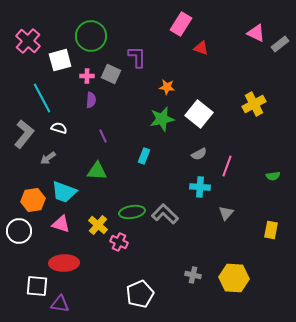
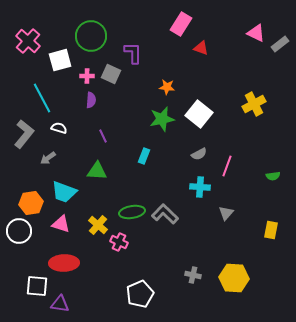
purple L-shape at (137, 57): moved 4 px left, 4 px up
orange hexagon at (33, 200): moved 2 px left, 3 px down
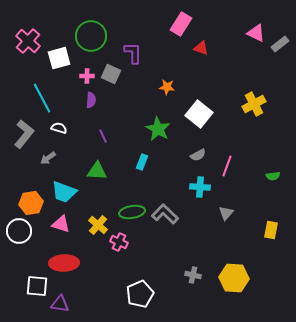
white square at (60, 60): moved 1 px left, 2 px up
green star at (162, 119): moved 4 px left, 10 px down; rotated 30 degrees counterclockwise
gray semicircle at (199, 154): moved 1 px left, 1 px down
cyan rectangle at (144, 156): moved 2 px left, 6 px down
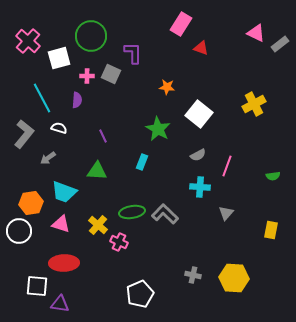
purple semicircle at (91, 100): moved 14 px left
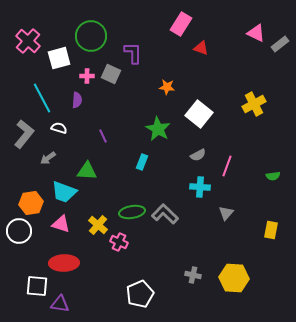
green triangle at (97, 171): moved 10 px left
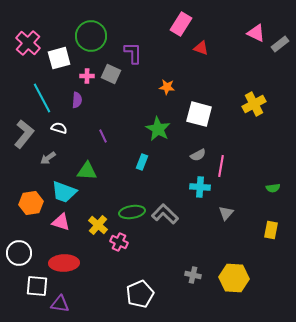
pink cross at (28, 41): moved 2 px down
white square at (199, 114): rotated 24 degrees counterclockwise
pink line at (227, 166): moved 6 px left; rotated 10 degrees counterclockwise
green semicircle at (273, 176): moved 12 px down
pink triangle at (61, 224): moved 2 px up
white circle at (19, 231): moved 22 px down
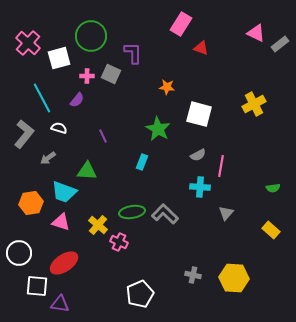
purple semicircle at (77, 100): rotated 35 degrees clockwise
yellow rectangle at (271, 230): rotated 60 degrees counterclockwise
red ellipse at (64, 263): rotated 32 degrees counterclockwise
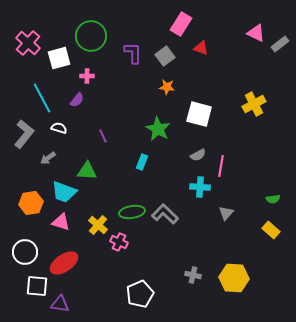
gray square at (111, 74): moved 54 px right, 18 px up; rotated 30 degrees clockwise
green semicircle at (273, 188): moved 11 px down
white circle at (19, 253): moved 6 px right, 1 px up
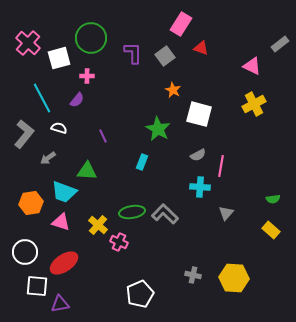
pink triangle at (256, 33): moved 4 px left, 33 px down
green circle at (91, 36): moved 2 px down
orange star at (167, 87): moved 6 px right, 3 px down; rotated 21 degrees clockwise
purple triangle at (60, 304): rotated 18 degrees counterclockwise
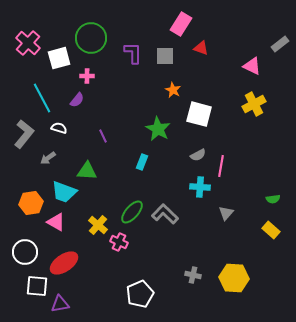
gray square at (165, 56): rotated 36 degrees clockwise
green ellipse at (132, 212): rotated 40 degrees counterclockwise
pink triangle at (61, 222): moved 5 px left; rotated 12 degrees clockwise
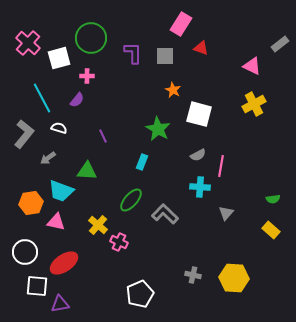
cyan trapezoid at (64, 192): moved 3 px left, 1 px up
green ellipse at (132, 212): moved 1 px left, 12 px up
pink triangle at (56, 222): rotated 18 degrees counterclockwise
